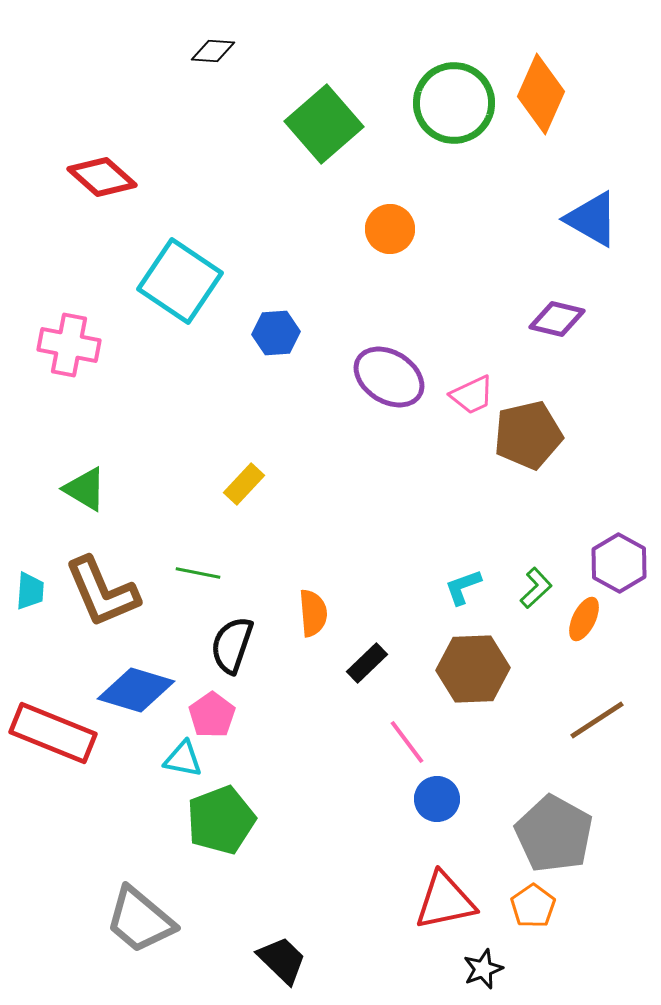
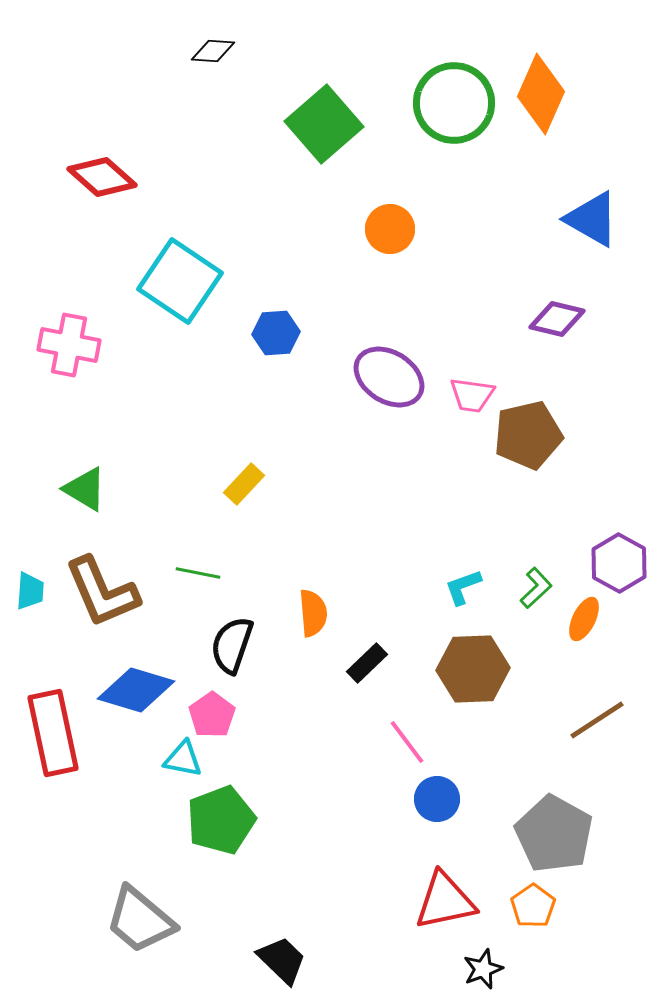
pink trapezoid at (472, 395): rotated 33 degrees clockwise
red rectangle at (53, 733): rotated 56 degrees clockwise
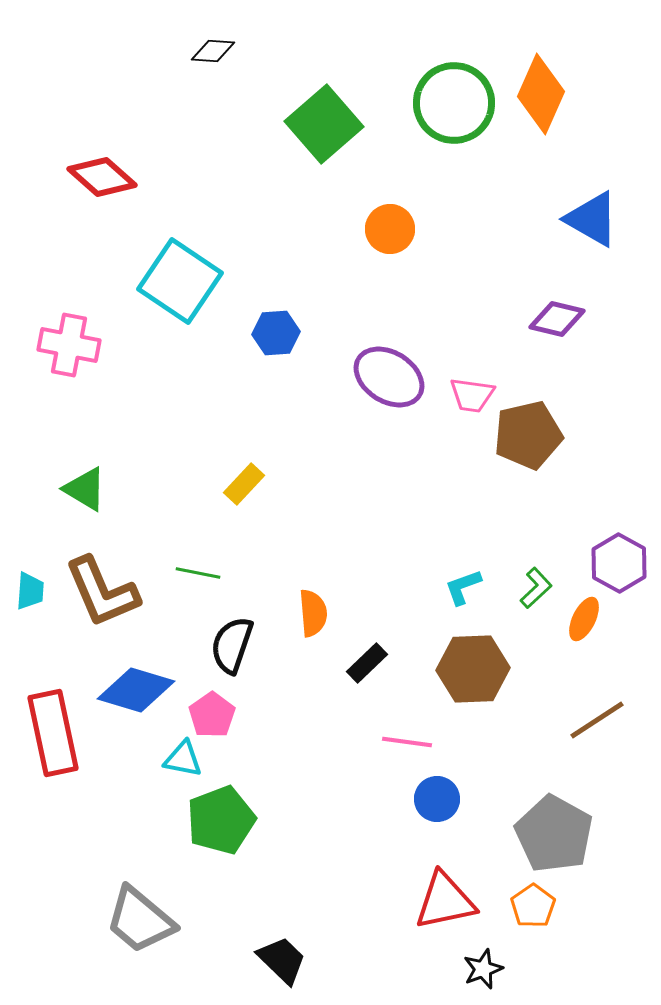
pink line at (407, 742): rotated 45 degrees counterclockwise
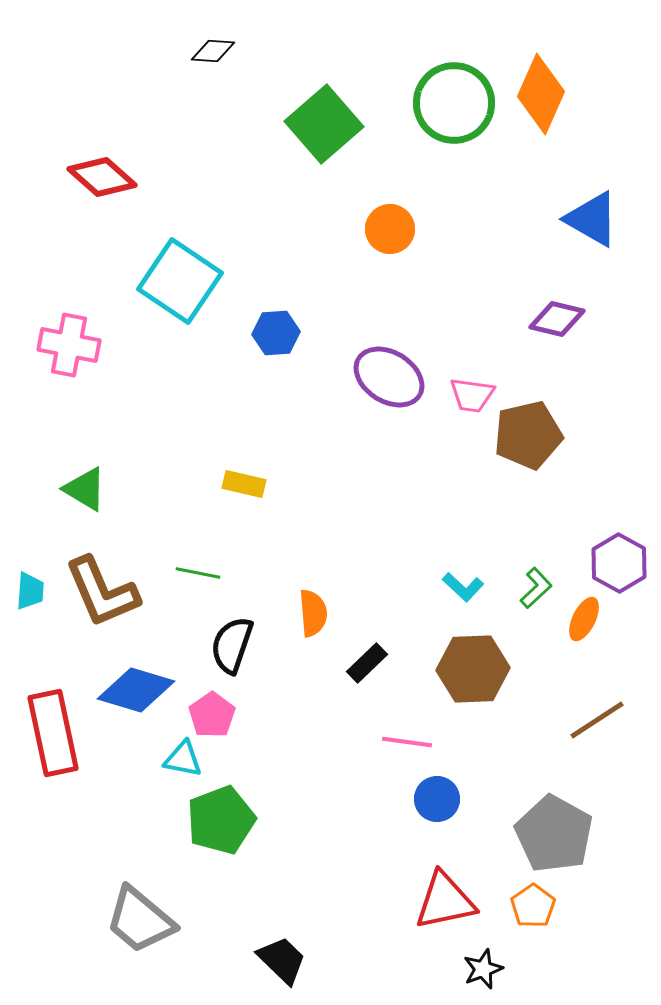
yellow rectangle at (244, 484): rotated 60 degrees clockwise
cyan L-shape at (463, 587): rotated 117 degrees counterclockwise
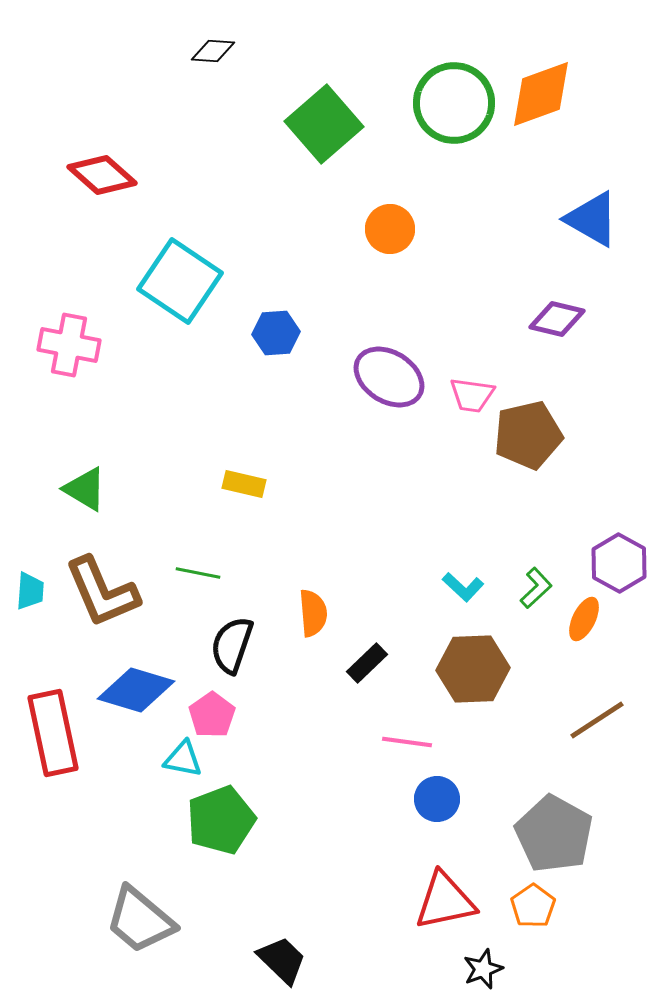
orange diamond at (541, 94): rotated 46 degrees clockwise
red diamond at (102, 177): moved 2 px up
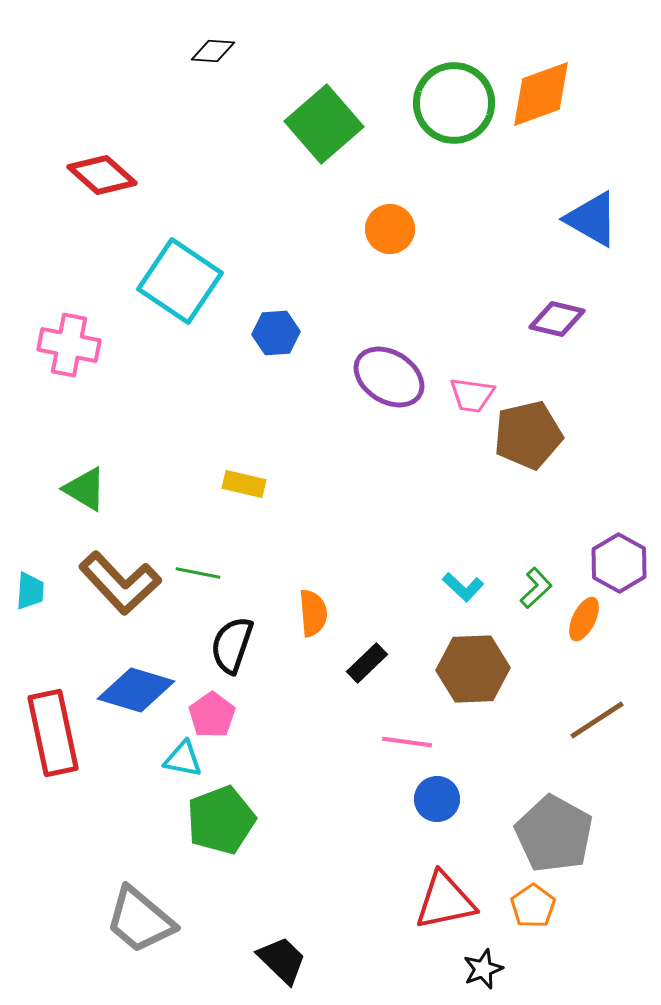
brown L-shape at (102, 592): moved 18 px right, 9 px up; rotated 20 degrees counterclockwise
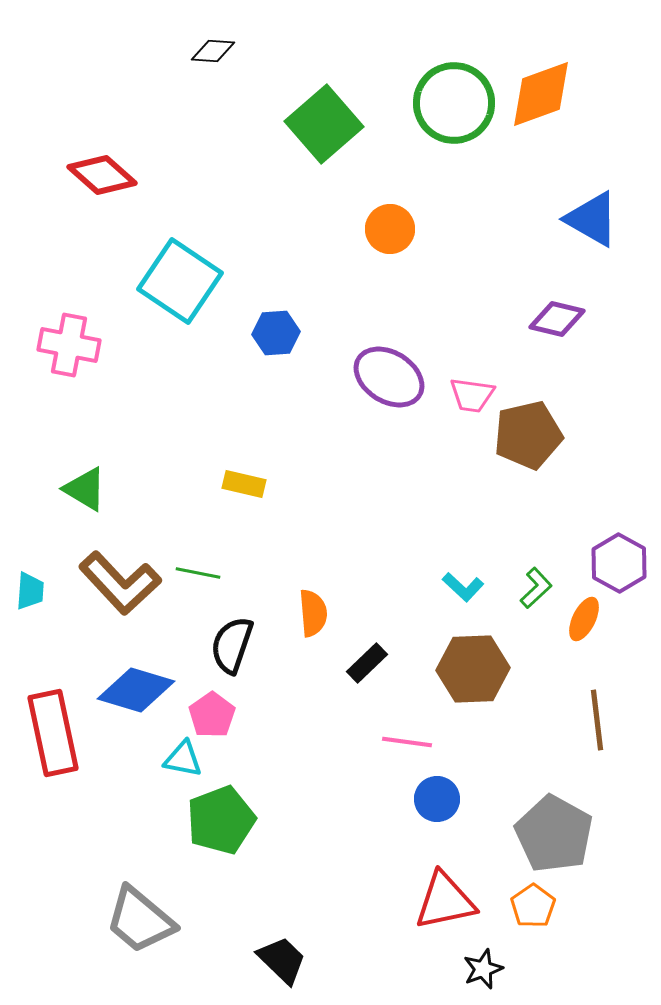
brown line at (597, 720): rotated 64 degrees counterclockwise
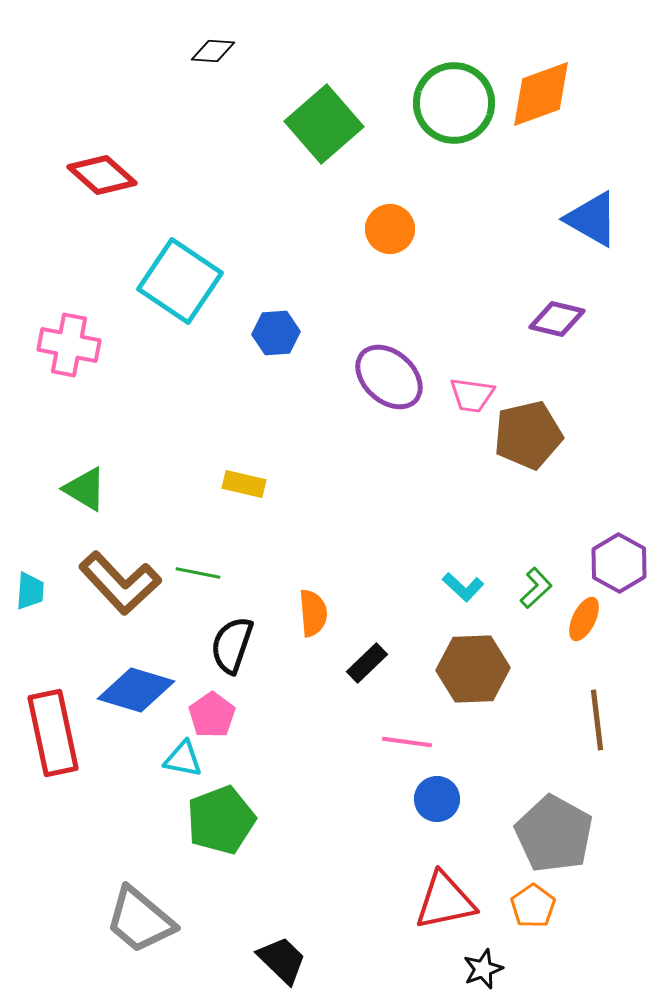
purple ellipse at (389, 377): rotated 10 degrees clockwise
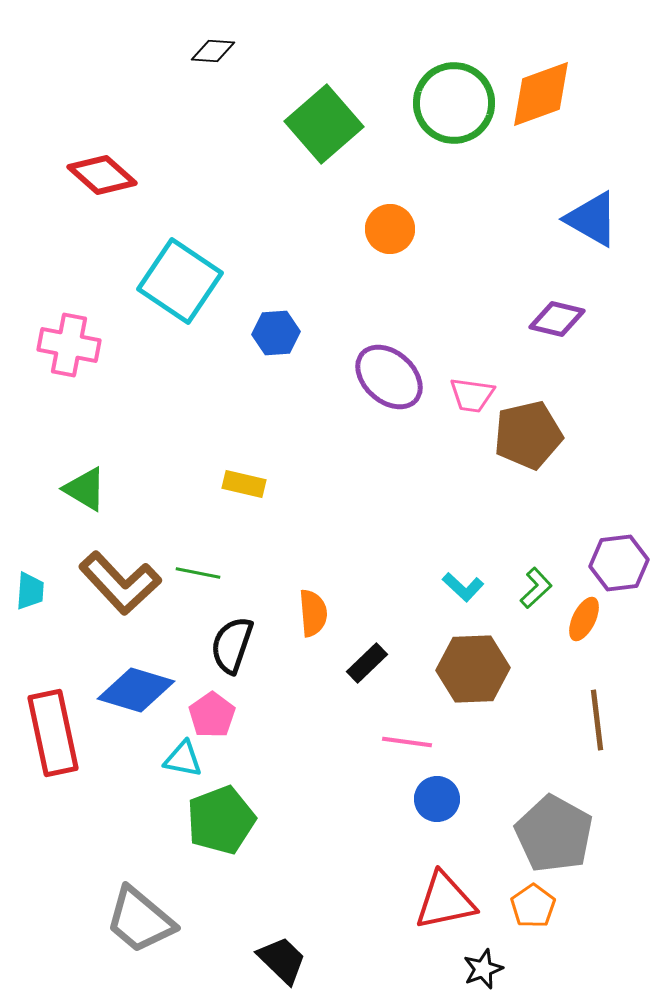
purple hexagon at (619, 563): rotated 24 degrees clockwise
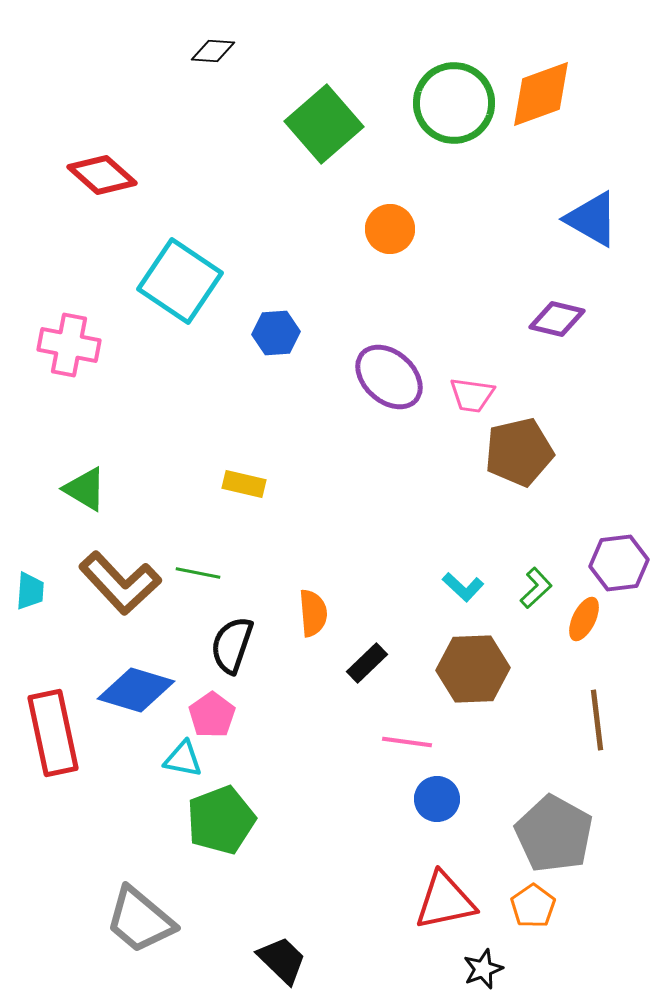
brown pentagon at (528, 435): moved 9 px left, 17 px down
